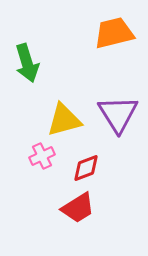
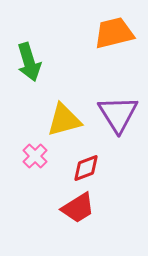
green arrow: moved 2 px right, 1 px up
pink cross: moved 7 px left; rotated 20 degrees counterclockwise
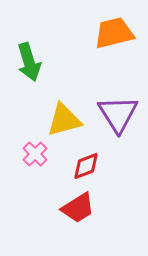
pink cross: moved 2 px up
red diamond: moved 2 px up
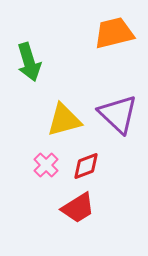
purple triangle: rotated 15 degrees counterclockwise
pink cross: moved 11 px right, 11 px down
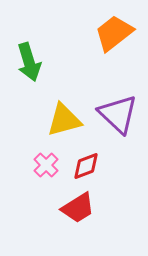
orange trapezoid: rotated 24 degrees counterclockwise
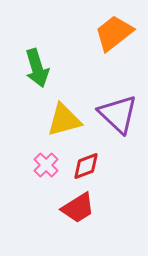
green arrow: moved 8 px right, 6 px down
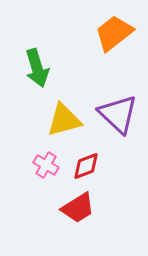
pink cross: rotated 15 degrees counterclockwise
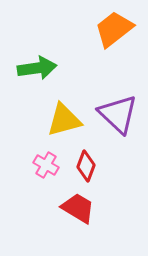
orange trapezoid: moved 4 px up
green arrow: rotated 81 degrees counterclockwise
red diamond: rotated 48 degrees counterclockwise
red trapezoid: rotated 117 degrees counterclockwise
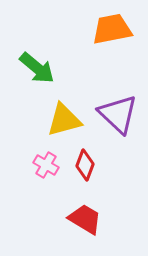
orange trapezoid: moved 2 px left; rotated 27 degrees clockwise
green arrow: rotated 48 degrees clockwise
red diamond: moved 1 px left, 1 px up
red trapezoid: moved 7 px right, 11 px down
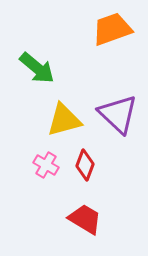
orange trapezoid: rotated 9 degrees counterclockwise
